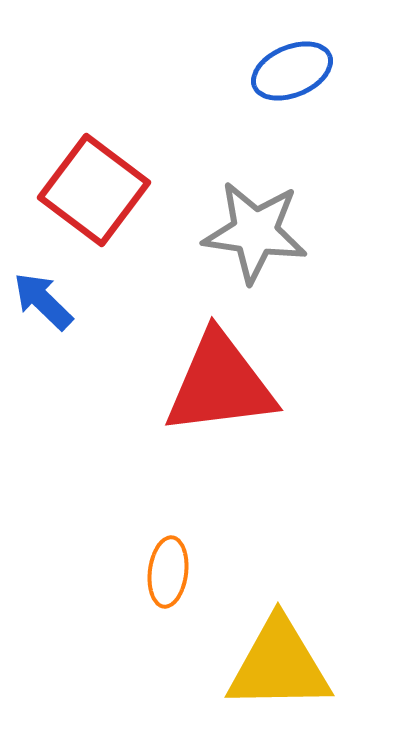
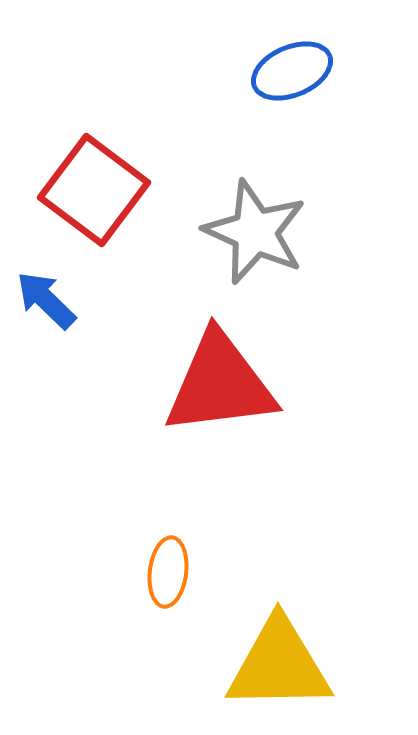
gray star: rotated 16 degrees clockwise
blue arrow: moved 3 px right, 1 px up
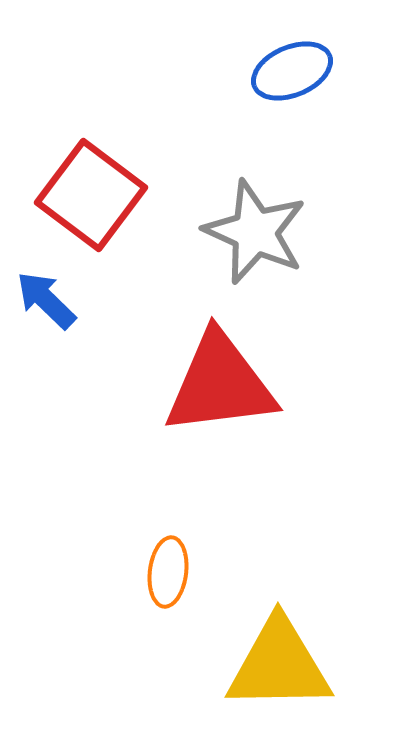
red square: moved 3 px left, 5 px down
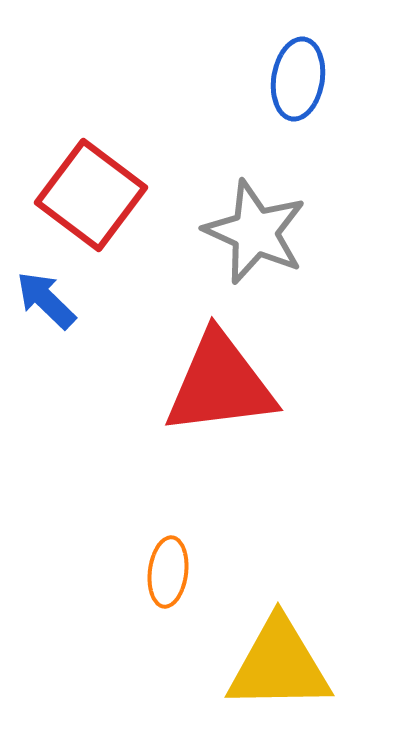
blue ellipse: moved 6 px right, 8 px down; rotated 58 degrees counterclockwise
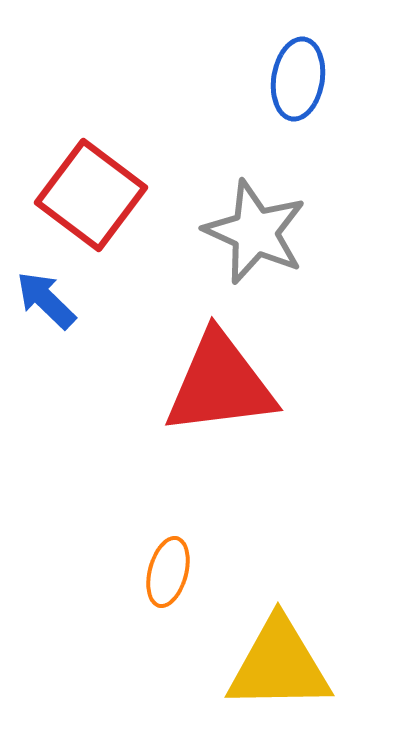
orange ellipse: rotated 8 degrees clockwise
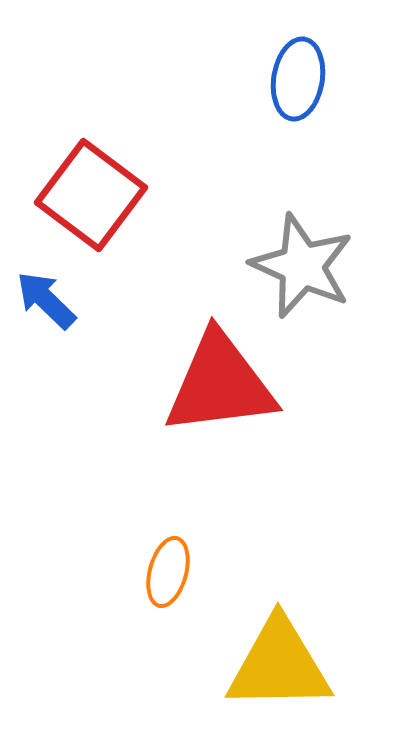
gray star: moved 47 px right, 34 px down
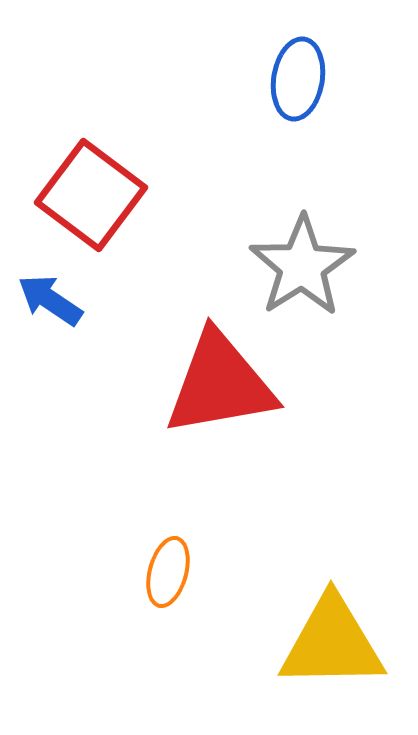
gray star: rotated 16 degrees clockwise
blue arrow: moved 4 px right; rotated 10 degrees counterclockwise
red triangle: rotated 3 degrees counterclockwise
yellow triangle: moved 53 px right, 22 px up
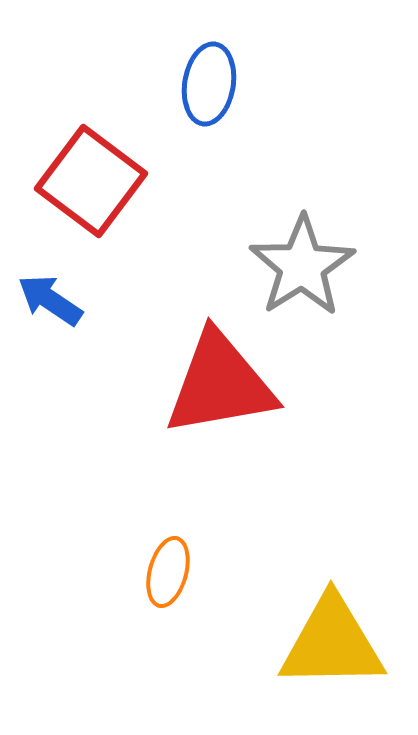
blue ellipse: moved 89 px left, 5 px down
red square: moved 14 px up
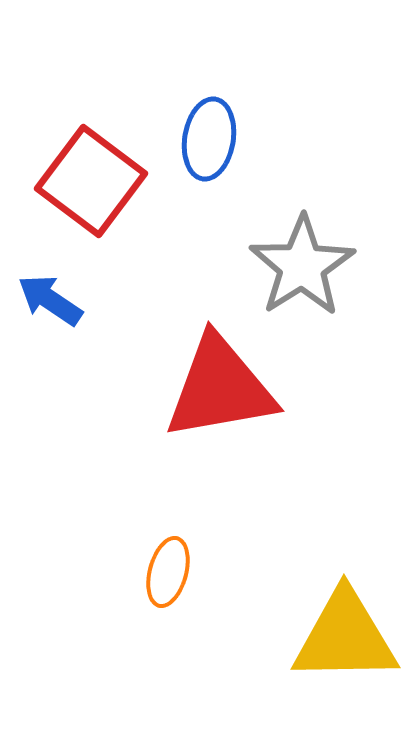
blue ellipse: moved 55 px down
red triangle: moved 4 px down
yellow triangle: moved 13 px right, 6 px up
